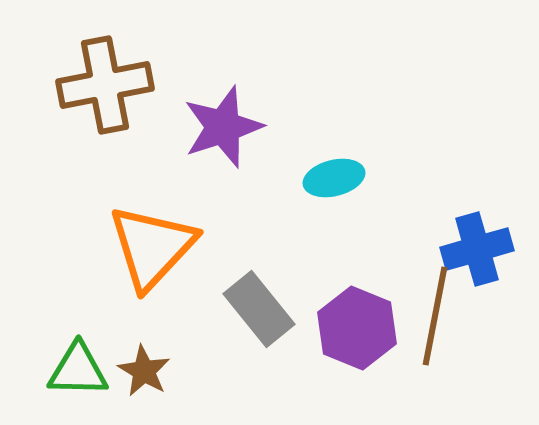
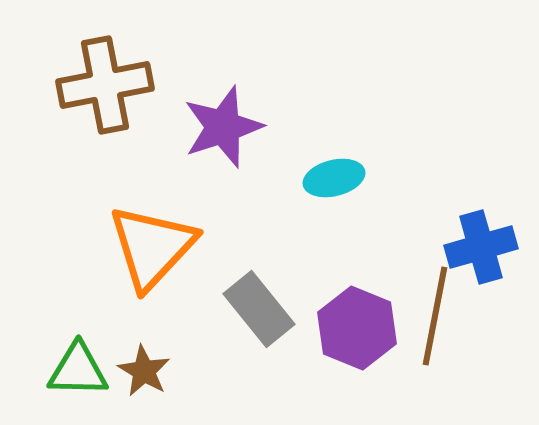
blue cross: moved 4 px right, 2 px up
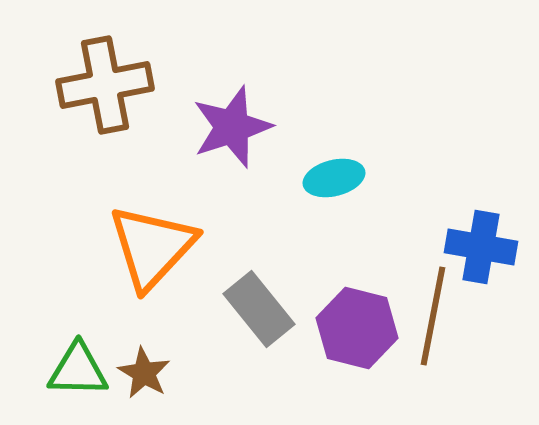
purple star: moved 9 px right
blue cross: rotated 26 degrees clockwise
brown line: moved 2 px left
purple hexagon: rotated 8 degrees counterclockwise
brown star: moved 2 px down
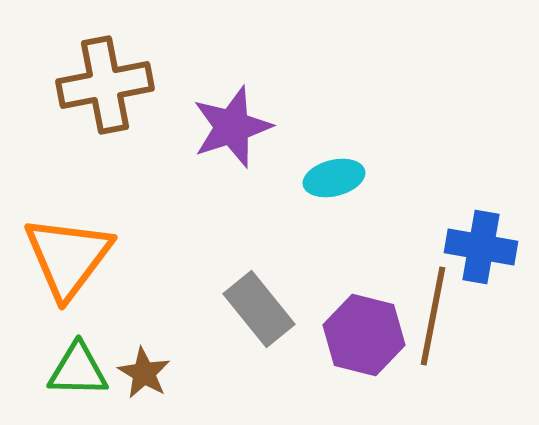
orange triangle: moved 84 px left, 10 px down; rotated 6 degrees counterclockwise
purple hexagon: moved 7 px right, 7 px down
